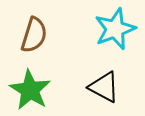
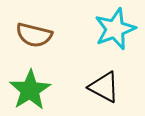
brown semicircle: rotated 87 degrees clockwise
green star: rotated 9 degrees clockwise
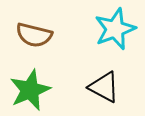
green star: rotated 9 degrees clockwise
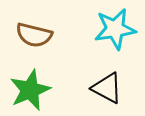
cyan star: rotated 12 degrees clockwise
black triangle: moved 3 px right, 1 px down
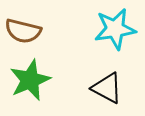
brown semicircle: moved 11 px left, 4 px up
green star: moved 10 px up
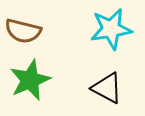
cyan star: moved 4 px left
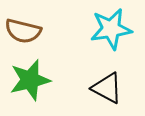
green star: rotated 9 degrees clockwise
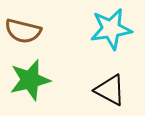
black triangle: moved 3 px right, 2 px down
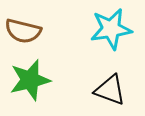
black triangle: rotated 8 degrees counterclockwise
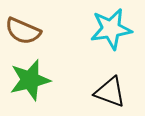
brown semicircle: rotated 9 degrees clockwise
black triangle: moved 2 px down
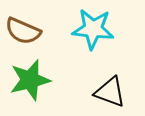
cyan star: moved 18 px left; rotated 15 degrees clockwise
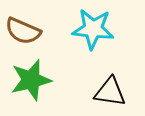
green star: moved 1 px right
black triangle: rotated 12 degrees counterclockwise
